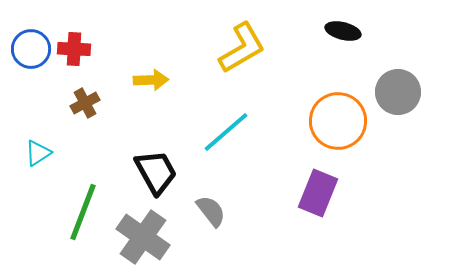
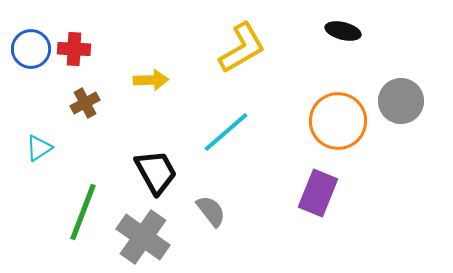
gray circle: moved 3 px right, 9 px down
cyan triangle: moved 1 px right, 5 px up
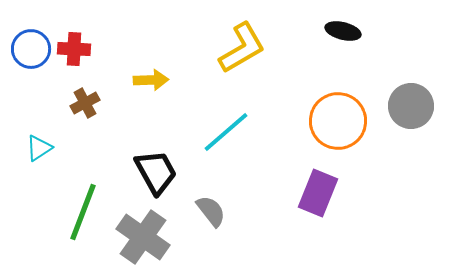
gray circle: moved 10 px right, 5 px down
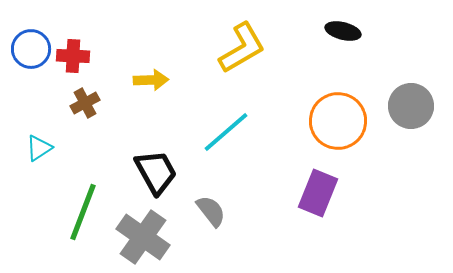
red cross: moved 1 px left, 7 px down
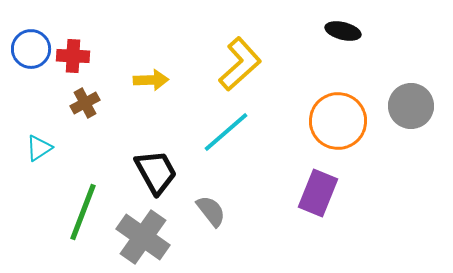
yellow L-shape: moved 2 px left, 16 px down; rotated 12 degrees counterclockwise
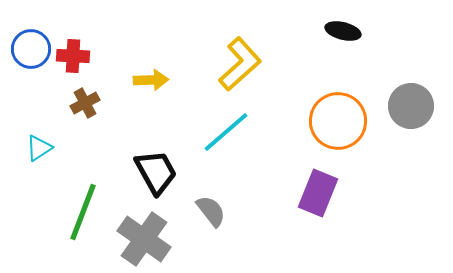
gray cross: moved 1 px right, 2 px down
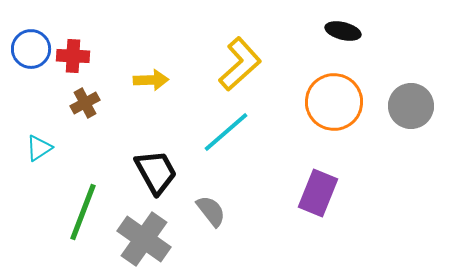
orange circle: moved 4 px left, 19 px up
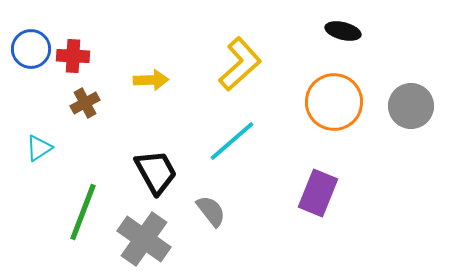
cyan line: moved 6 px right, 9 px down
